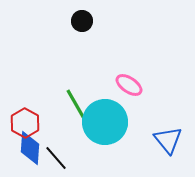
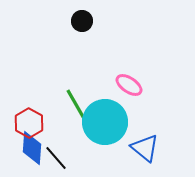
red hexagon: moved 4 px right
blue triangle: moved 23 px left, 8 px down; rotated 12 degrees counterclockwise
blue diamond: moved 2 px right
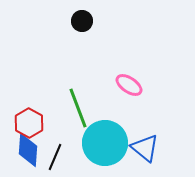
green line: rotated 9 degrees clockwise
cyan circle: moved 21 px down
blue diamond: moved 4 px left, 2 px down
black line: moved 1 px left, 1 px up; rotated 64 degrees clockwise
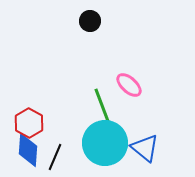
black circle: moved 8 px right
pink ellipse: rotated 8 degrees clockwise
green line: moved 25 px right
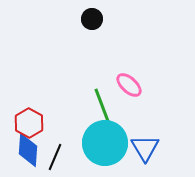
black circle: moved 2 px right, 2 px up
blue triangle: rotated 20 degrees clockwise
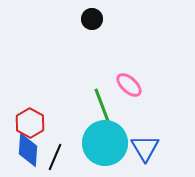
red hexagon: moved 1 px right
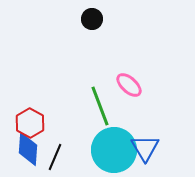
green line: moved 3 px left, 2 px up
cyan circle: moved 9 px right, 7 px down
blue diamond: moved 1 px up
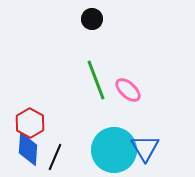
pink ellipse: moved 1 px left, 5 px down
green line: moved 4 px left, 26 px up
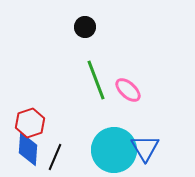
black circle: moved 7 px left, 8 px down
red hexagon: rotated 12 degrees clockwise
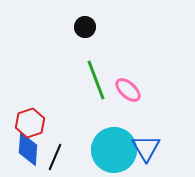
blue triangle: moved 1 px right
